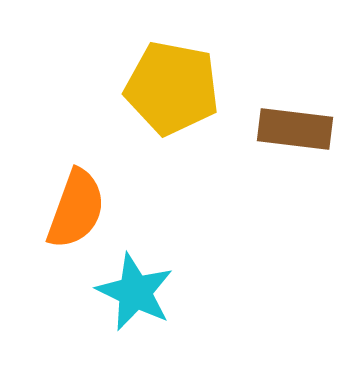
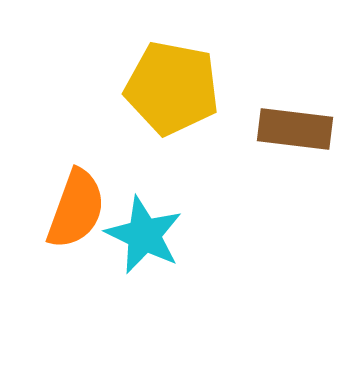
cyan star: moved 9 px right, 57 px up
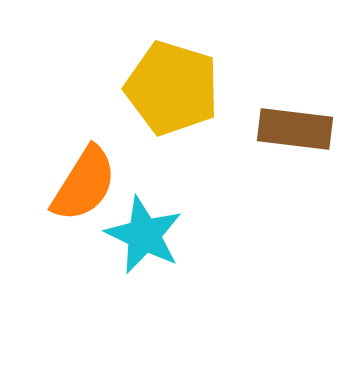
yellow pentagon: rotated 6 degrees clockwise
orange semicircle: moved 8 px right, 25 px up; rotated 12 degrees clockwise
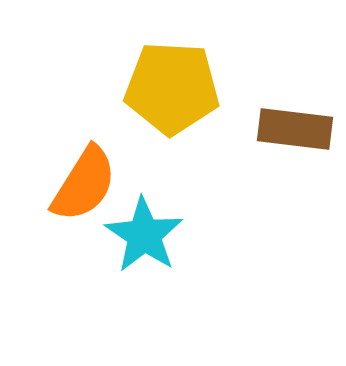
yellow pentagon: rotated 14 degrees counterclockwise
cyan star: rotated 8 degrees clockwise
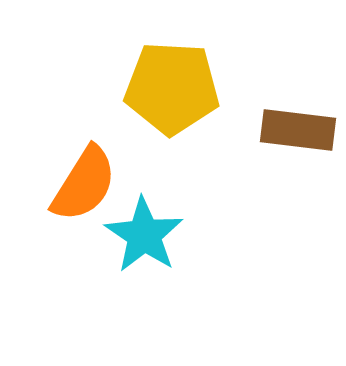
brown rectangle: moved 3 px right, 1 px down
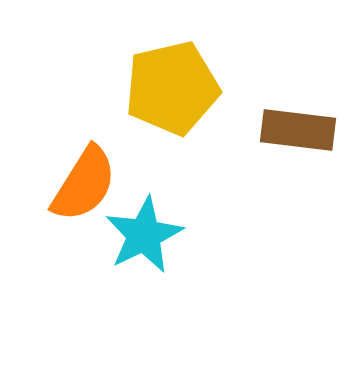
yellow pentagon: rotated 16 degrees counterclockwise
cyan star: rotated 12 degrees clockwise
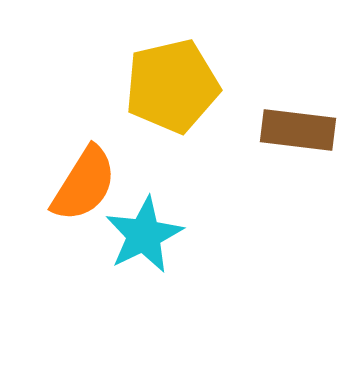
yellow pentagon: moved 2 px up
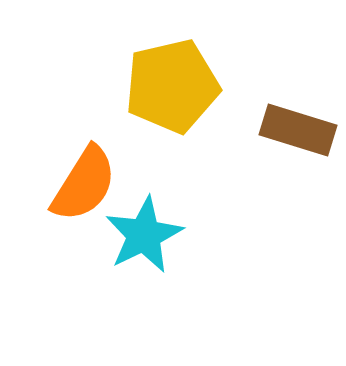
brown rectangle: rotated 10 degrees clockwise
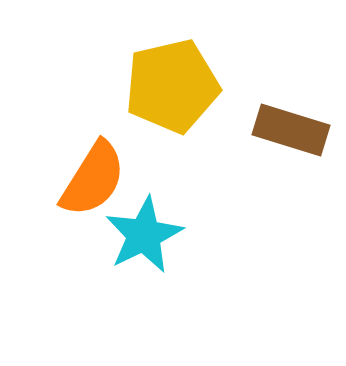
brown rectangle: moved 7 px left
orange semicircle: moved 9 px right, 5 px up
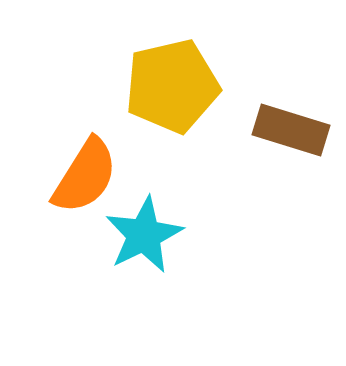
orange semicircle: moved 8 px left, 3 px up
